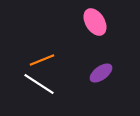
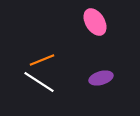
purple ellipse: moved 5 px down; rotated 20 degrees clockwise
white line: moved 2 px up
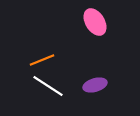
purple ellipse: moved 6 px left, 7 px down
white line: moved 9 px right, 4 px down
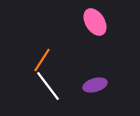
orange line: rotated 35 degrees counterclockwise
white line: rotated 20 degrees clockwise
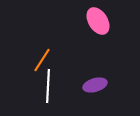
pink ellipse: moved 3 px right, 1 px up
white line: rotated 40 degrees clockwise
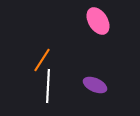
purple ellipse: rotated 40 degrees clockwise
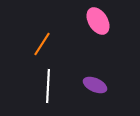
orange line: moved 16 px up
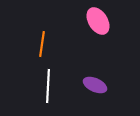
orange line: rotated 25 degrees counterclockwise
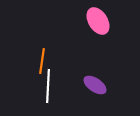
orange line: moved 17 px down
purple ellipse: rotated 10 degrees clockwise
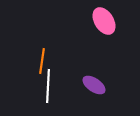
pink ellipse: moved 6 px right
purple ellipse: moved 1 px left
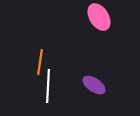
pink ellipse: moved 5 px left, 4 px up
orange line: moved 2 px left, 1 px down
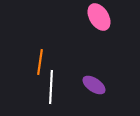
white line: moved 3 px right, 1 px down
